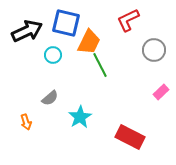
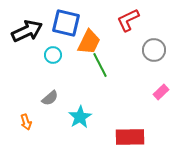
red rectangle: rotated 28 degrees counterclockwise
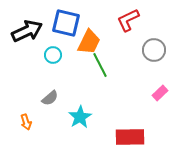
pink rectangle: moved 1 px left, 1 px down
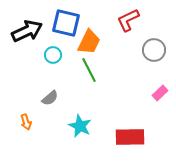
green line: moved 11 px left, 5 px down
cyan star: moved 9 px down; rotated 15 degrees counterclockwise
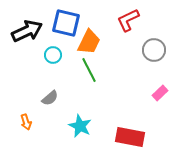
red rectangle: rotated 12 degrees clockwise
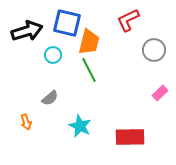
blue square: moved 1 px right
black arrow: rotated 8 degrees clockwise
orange trapezoid: rotated 12 degrees counterclockwise
red rectangle: rotated 12 degrees counterclockwise
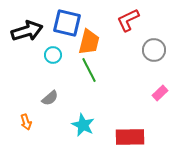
cyan star: moved 3 px right, 1 px up
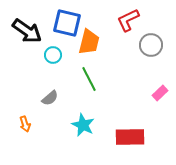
black arrow: rotated 52 degrees clockwise
gray circle: moved 3 px left, 5 px up
green line: moved 9 px down
orange arrow: moved 1 px left, 2 px down
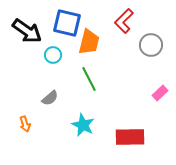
red L-shape: moved 4 px left, 1 px down; rotated 20 degrees counterclockwise
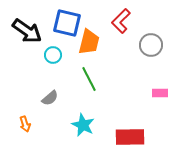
red L-shape: moved 3 px left
pink rectangle: rotated 42 degrees clockwise
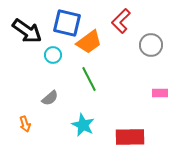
orange trapezoid: rotated 40 degrees clockwise
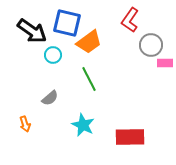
red L-shape: moved 9 px right, 1 px up; rotated 10 degrees counterclockwise
black arrow: moved 5 px right
pink rectangle: moved 5 px right, 30 px up
